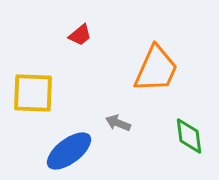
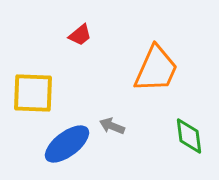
gray arrow: moved 6 px left, 3 px down
blue ellipse: moved 2 px left, 7 px up
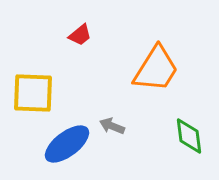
orange trapezoid: rotated 8 degrees clockwise
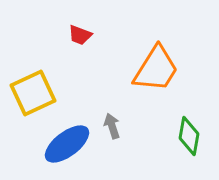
red trapezoid: rotated 60 degrees clockwise
yellow square: rotated 27 degrees counterclockwise
gray arrow: rotated 50 degrees clockwise
green diamond: rotated 18 degrees clockwise
